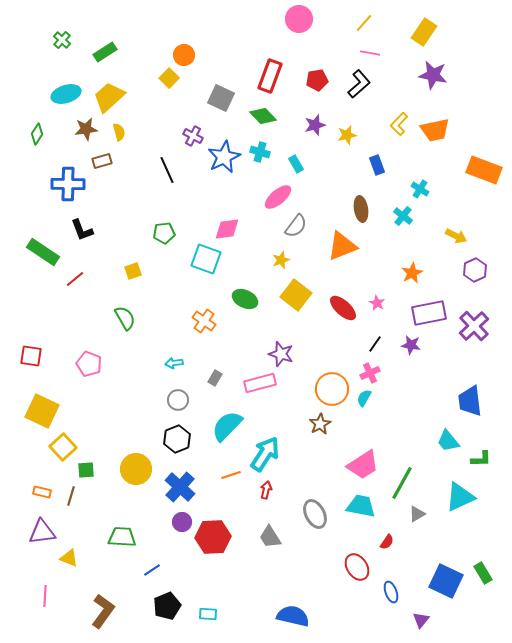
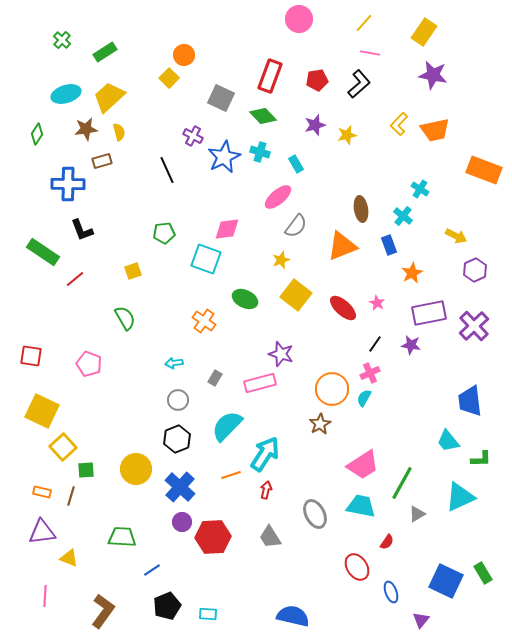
blue rectangle at (377, 165): moved 12 px right, 80 px down
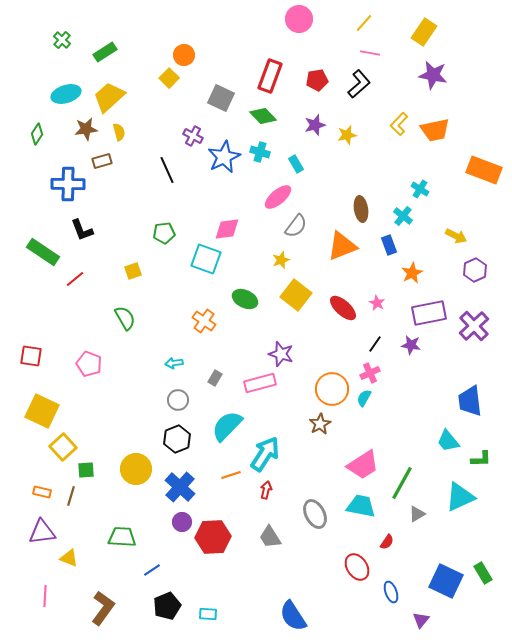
brown L-shape at (103, 611): moved 3 px up
blue semicircle at (293, 616): rotated 136 degrees counterclockwise
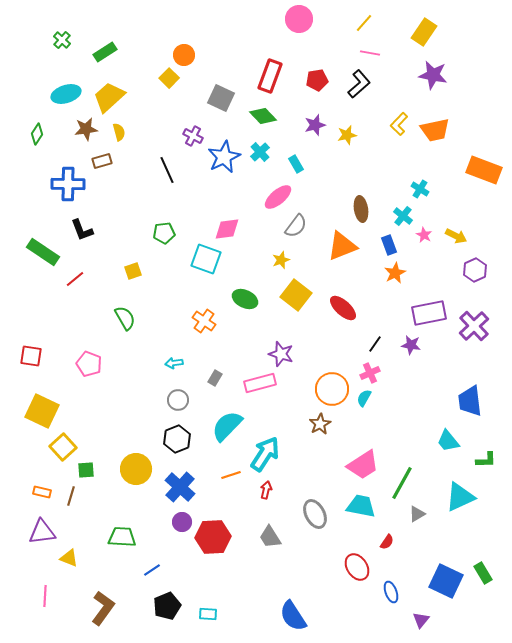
cyan cross at (260, 152): rotated 30 degrees clockwise
orange star at (412, 273): moved 17 px left
pink star at (377, 303): moved 47 px right, 68 px up
green L-shape at (481, 459): moved 5 px right, 1 px down
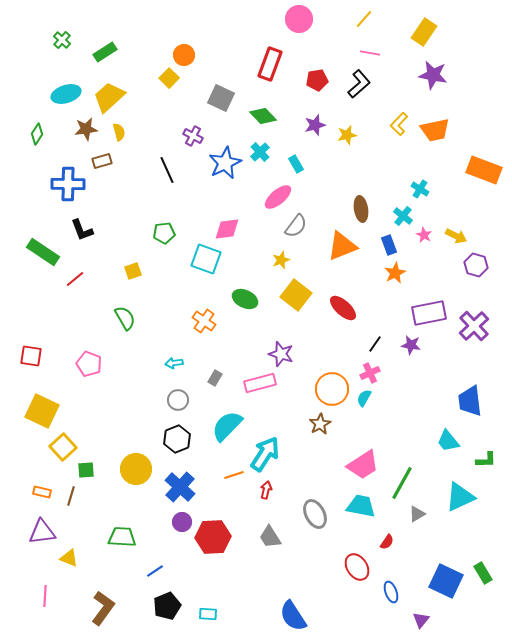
yellow line at (364, 23): moved 4 px up
red rectangle at (270, 76): moved 12 px up
blue star at (224, 157): moved 1 px right, 6 px down
purple hexagon at (475, 270): moved 1 px right, 5 px up; rotated 20 degrees counterclockwise
orange line at (231, 475): moved 3 px right
blue line at (152, 570): moved 3 px right, 1 px down
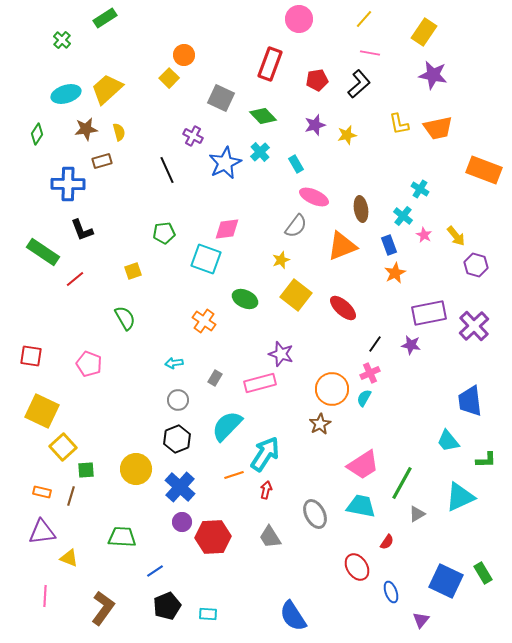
green rectangle at (105, 52): moved 34 px up
yellow trapezoid at (109, 97): moved 2 px left, 8 px up
yellow L-shape at (399, 124): rotated 55 degrees counterclockwise
orange trapezoid at (435, 130): moved 3 px right, 2 px up
pink ellipse at (278, 197): moved 36 px right; rotated 64 degrees clockwise
yellow arrow at (456, 236): rotated 25 degrees clockwise
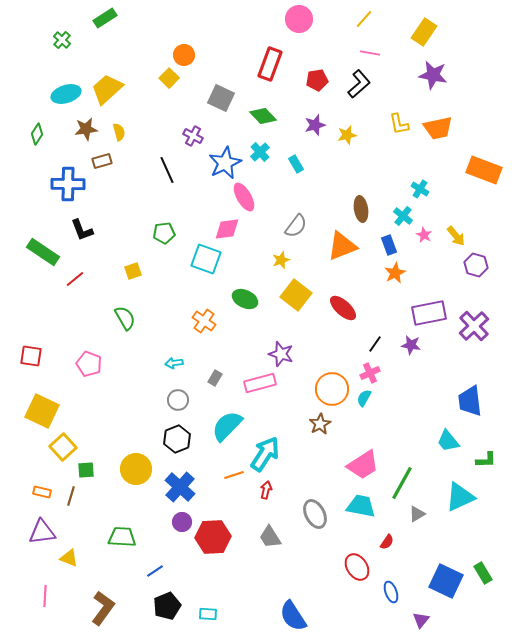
pink ellipse at (314, 197): moved 70 px left; rotated 36 degrees clockwise
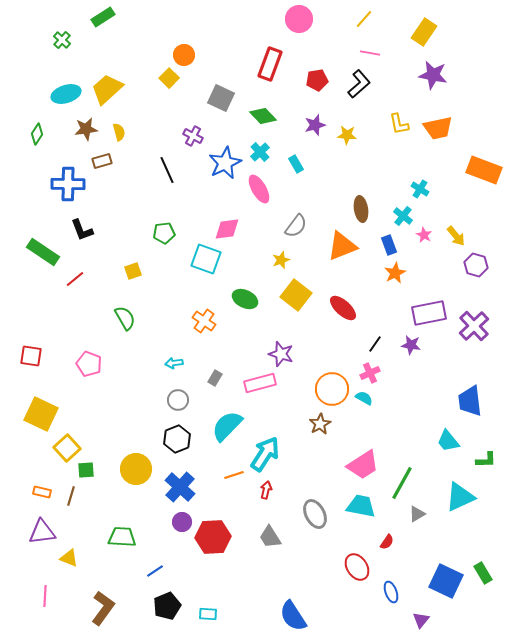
green rectangle at (105, 18): moved 2 px left, 1 px up
yellow star at (347, 135): rotated 18 degrees clockwise
pink ellipse at (244, 197): moved 15 px right, 8 px up
cyan semicircle at (364, 398): rotated 90 degrees clockwise
yellow square at (42, 411): moved 1 px left, 3 px down
yellow square at (63, 447): moved 4 px right, 1 px down
